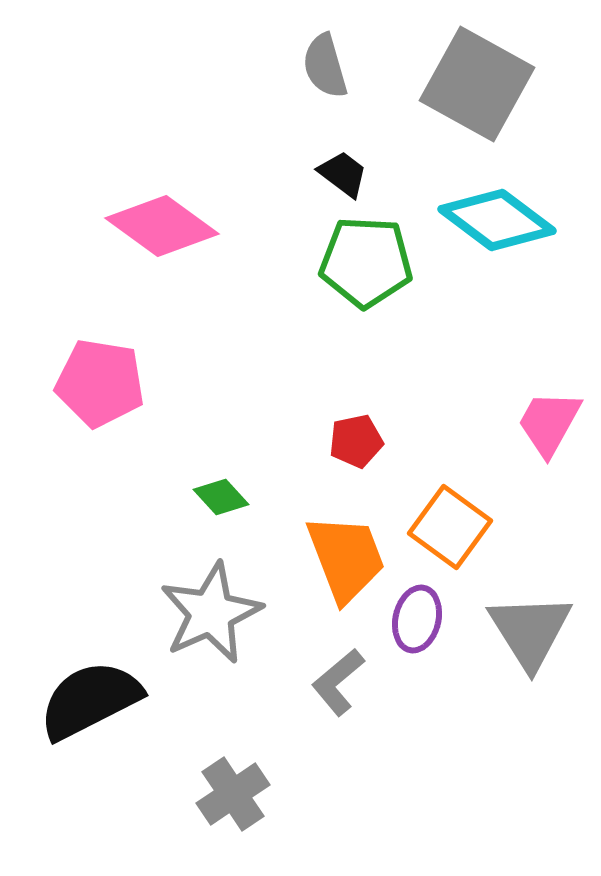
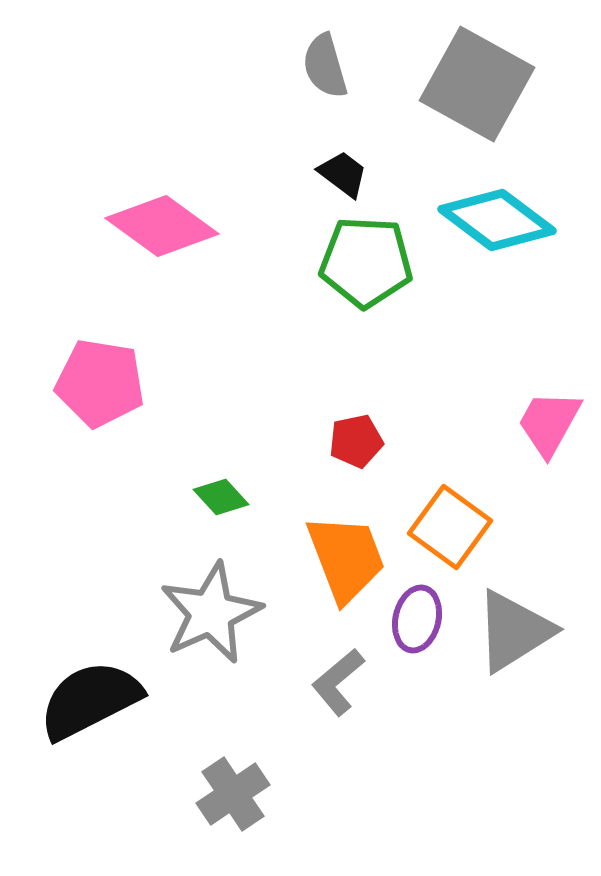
gray triangle: moved 16 px left; rotated 30 degrees clockwise
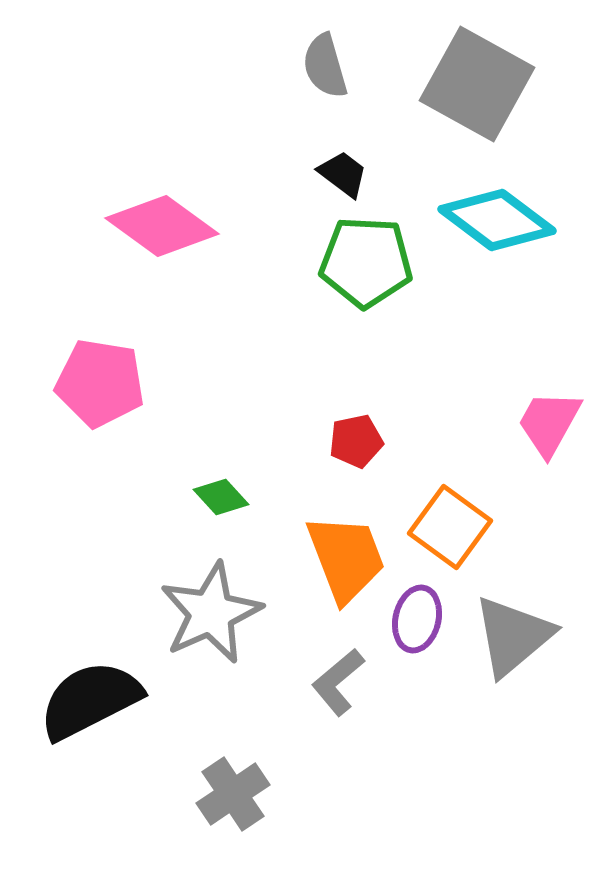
gray triangle: moved 1 px left, 5 px down; rotated 8 degrees counterclockwise
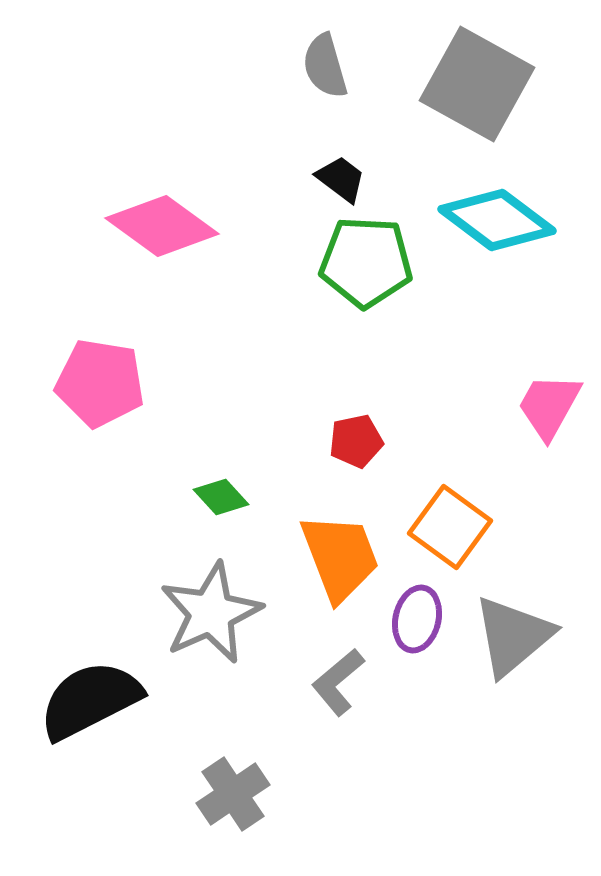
black trapezoid: moved 2 px left, 5 px down
pink trapezoid: moved 17 px up
orange trapezoid: moved 6 px left, 1 px up
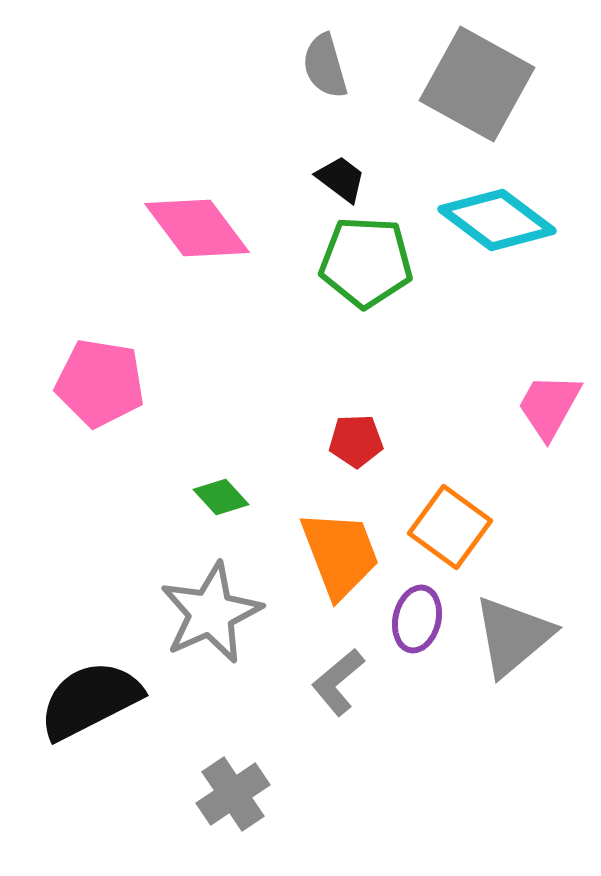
pink diamond: moved 35 px right, 2 px down; rotated 17 degrees clockwise
red pentagon: rotated 10 degrees clockwise
orange trapezoid: moved 3 px up
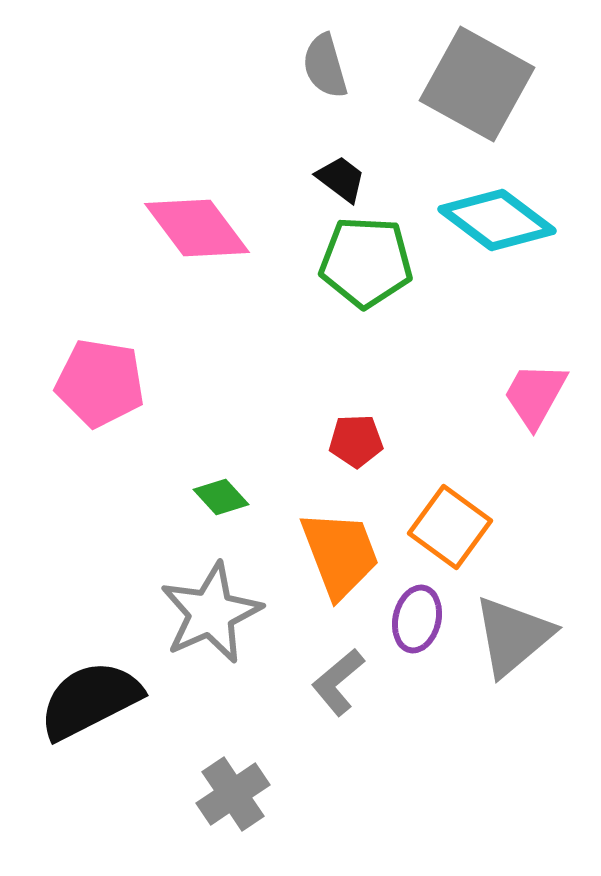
pink trapezoid: moved 14 px left, 11 px up
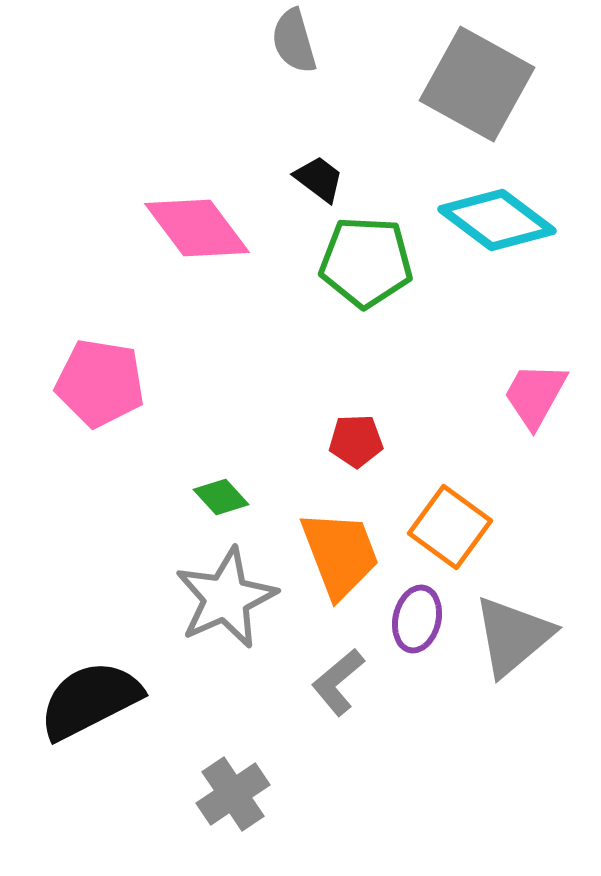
gray semicircle: moved 31 px left, 25 px up
black trapezoid: moved 22 px left
gray star: moved 15 px right, 15 px up
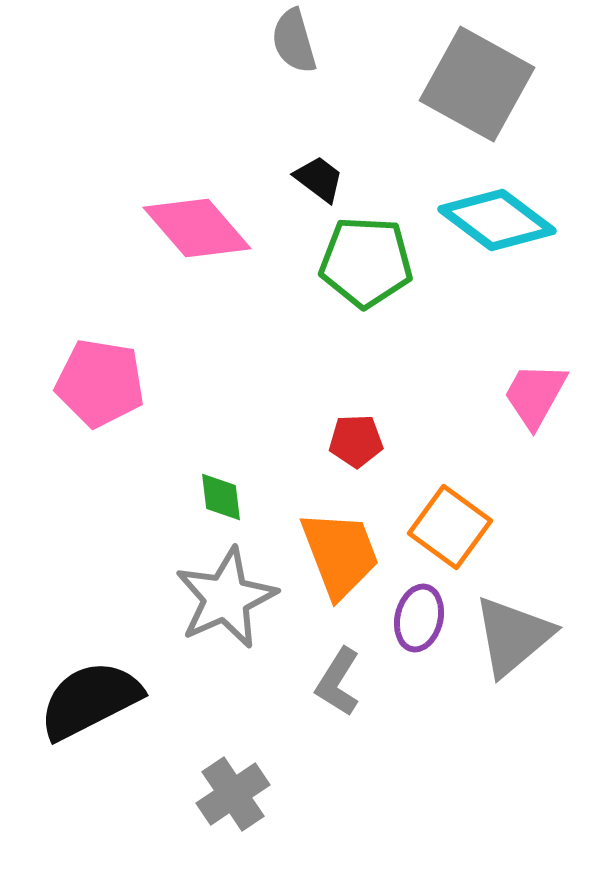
pink diamond: rotated 4 degrees counterclockwise
green diamond: rotated 36 degrees clockwise
purple ellipse: moved 2 px right, 1 px up
gray L-shape: rotated 18 degrees counterclockwise
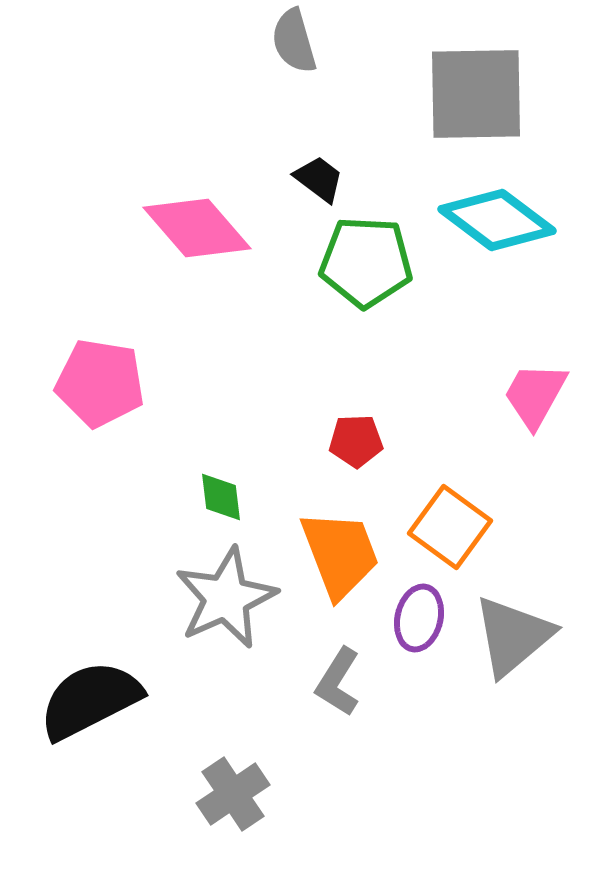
gray square: moved 1 px left, 10 px down; rotated 30 degrees counterclockwise
